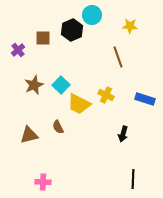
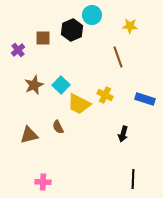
yellow cross: moved 1 px left
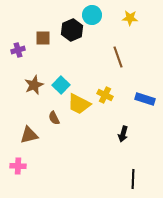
yellow star: moved 8 px up
purple cross: rotated 24 degrees clockwise
brown semicircle: moved 4 px left, 9 px up
pink cross: moved 25 px left, 16 px up
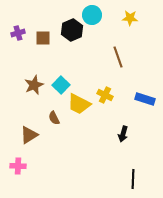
purple cross: moved 17 px up
brown triangle: rotated 18 degrees counterclockwise
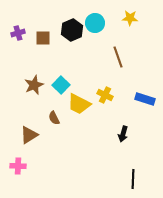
cyan circle: moved 3 px right, 8 px down
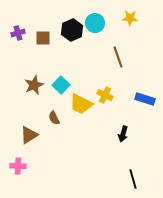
yellow trapezoid: moved 2 px right
black line: rotated 18 degrees counterclockwise
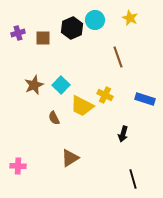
yellow star: rotated 21 degrees clockwise
cyan circle: moved 3 px up
black hexagon: moved 2 px up
yellow trapezoid: moved 1 px right, 2 px down
brown triangle: moved 41 px right, 23 px down
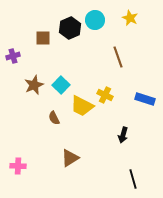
black hexagon: moved 2 px left
purple cross: moved 5 px left, 23 px down
black arrow: moved 1 px down
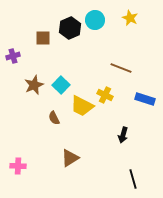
brown line: moved 3 px right, 11 px down; rotated 50 degrees counterclockwise
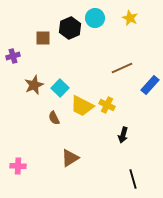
cyan circle: moved 2 px up
brown line: moved 1 px right; rotated 45 degrees counterclockwise
cyan square: moved 1 px left, 3 px down
yellow cross: moved 2 px right, 10 px down
blue rectangle: moved 5 px right, 14 px up; rotated 66 degrees counterclockwise
